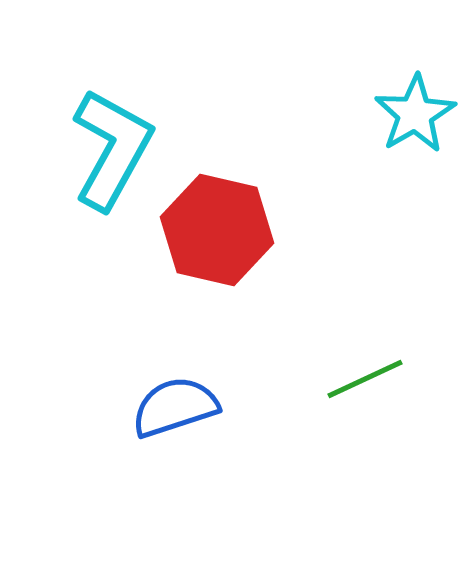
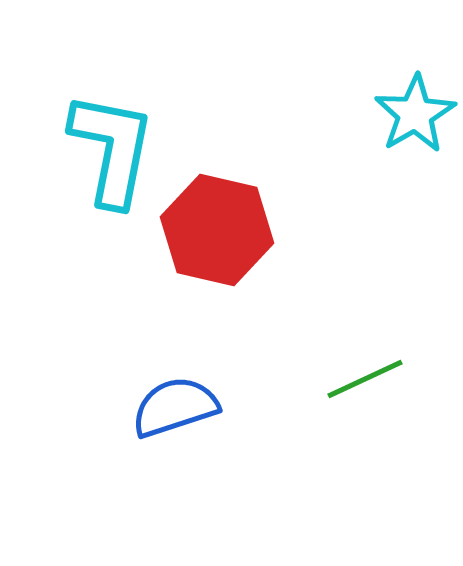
cyan L-shape: rotated 18 degrees counterclockwise
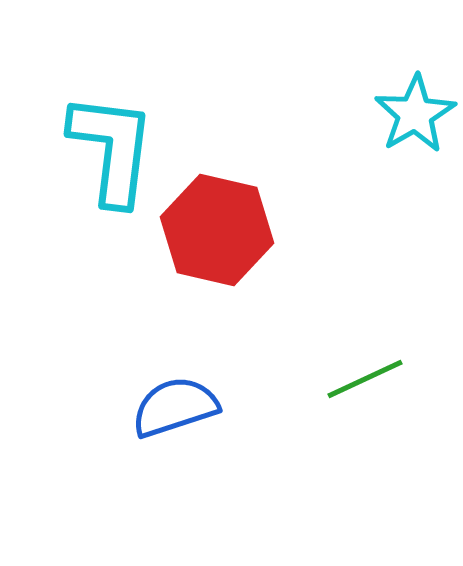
cyan L-shape: rotated 4 degrees counterclockwise
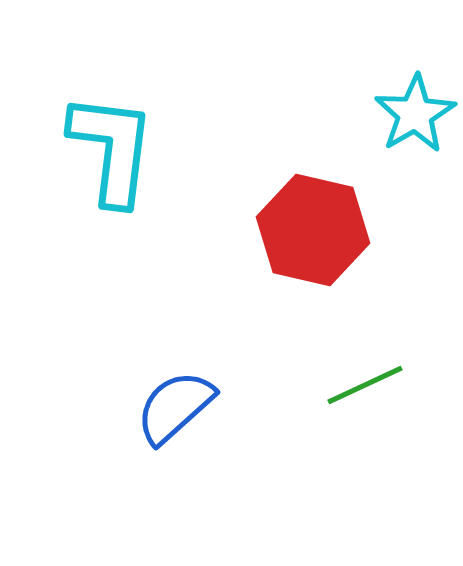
red hexagon: moved 96 px right
green line: moved 6 px down
blue semicircle: rotated 24 degrees counterclockwise
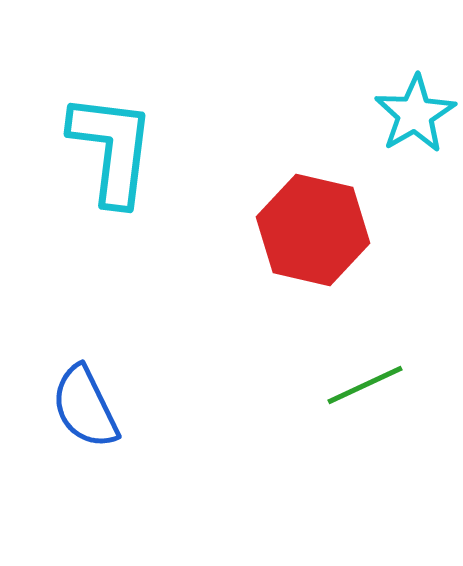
blue semicircle: moved 90 px left; rotated 74 degrees counterclockwise
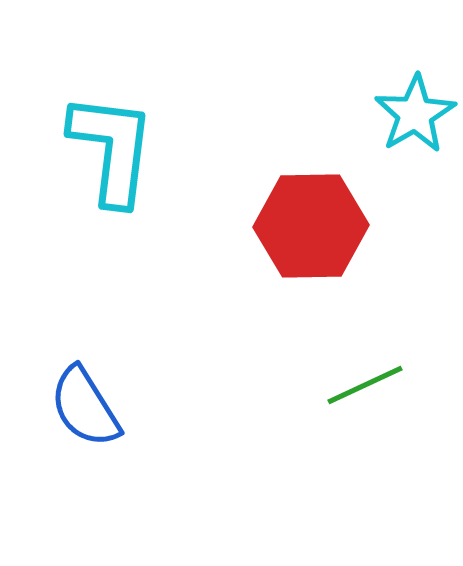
red hexagon: moved 2 px left, 4 px up; rotated 14 degrees counterclockwise
blue semicircle: rotated 6 degrees counterclockwise
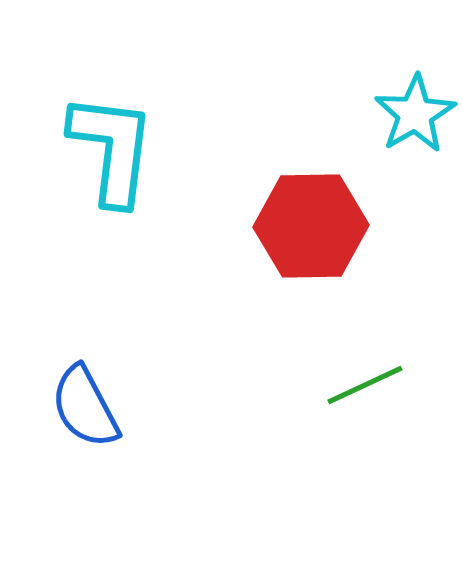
blue semicircle: rotated 4 degrees clockwise
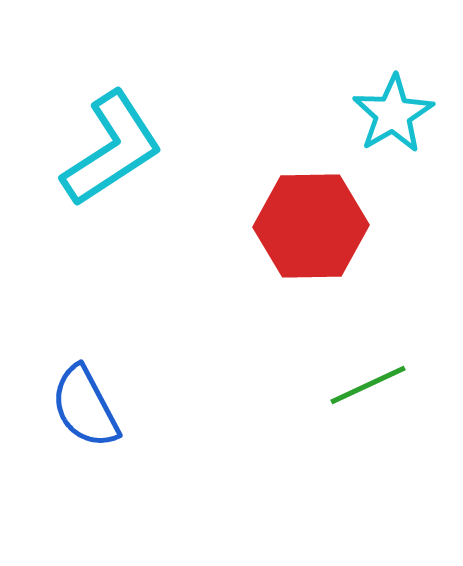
cyan star: moved 22 px left
cyan L-shape: rotated 50 degrees clockwise
green line: moved 3 px right
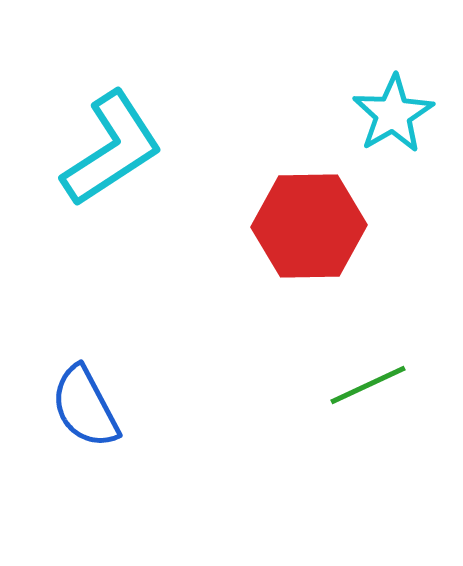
red hexagon: moved 2 px left
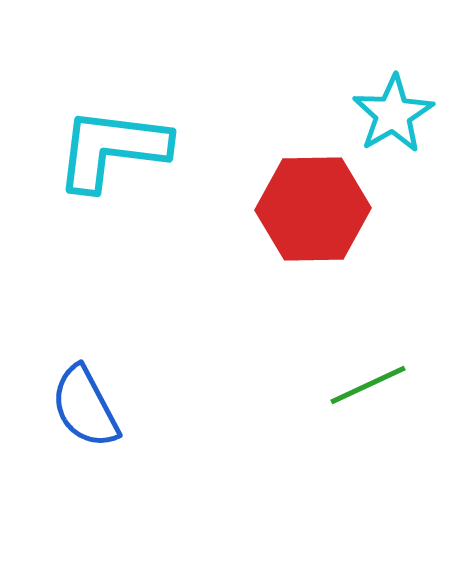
cyan L-shape: rotated 140 degrees counterclockwise
red hexagon: moved 4 px right, 17 px up
